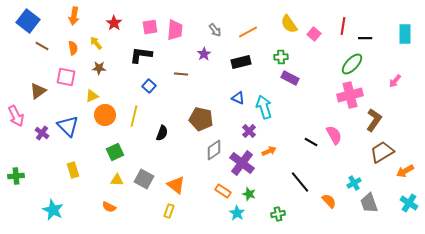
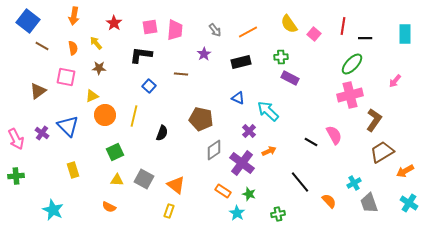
cyan arrow at (264, 107): moved 4 px right, 4 px down; rotated 30 degrees counterclockwise
pink arrow at (16, 116): moved 23 px down
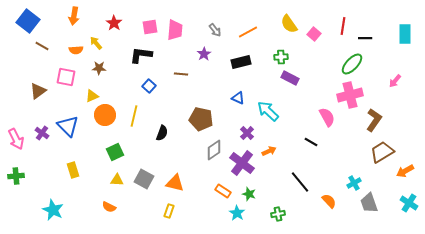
orange semicircle at (73, 48): moved 3 px right, 2 px down; rotated 96 degrees clockwise
purple cross at (249, 131): moved 2 px left, 2 px down
pink semicircle at (334, 135): moved 7 px left, 18 px up
orange triangle at (176, 185): moved 1 px left, 2 px up; rotated 24 degrees counterclockwise
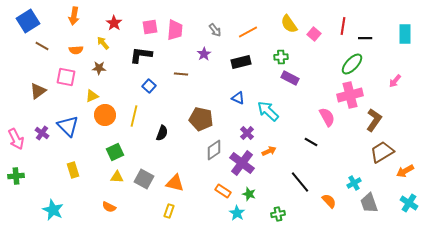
blue square at (28, 21): rotated 20 degrees clockwise
yellow arrow at (96, 43): moved 7 px right
yellow triangle at (117, 180): moved 3 px up
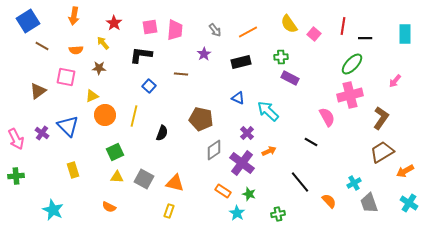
brown L-shape at (374, 120): moved 7 px right, 2 px up
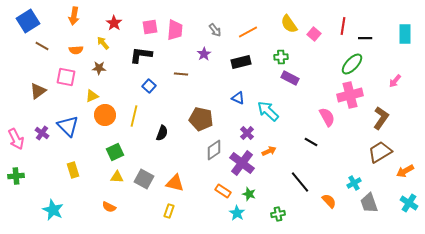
brown trapezoid at (382, 152): moved 2 px left
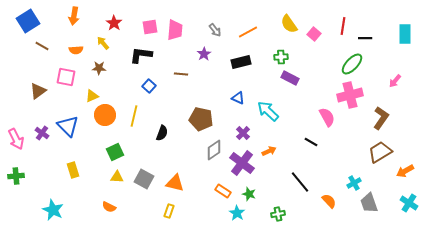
purple cross at (247, 133): moved 4 px left
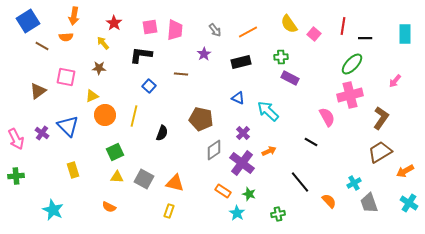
orange semicircle at (76, 50): moved 10 px left, 13 px up
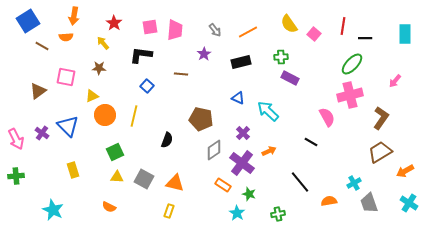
blue square at (149, 86): moved 2 px left
black semicircle at (162, 133): moved 5 px right, 7 px down
orange rectangle at (223, 191): moved 6 px up
orange semicircle at (329, 201): rotated 56 degrees counterclockwise
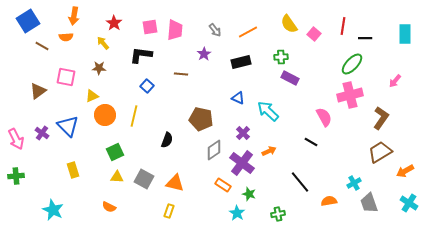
pink semicircle at (327, 117): moved 3 px left
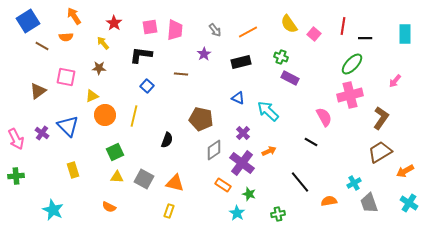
orange arrow at (74, 16): rotated 138 degrees clockwise
green cross at (281, 57): rotated 24 degrees clockwise
